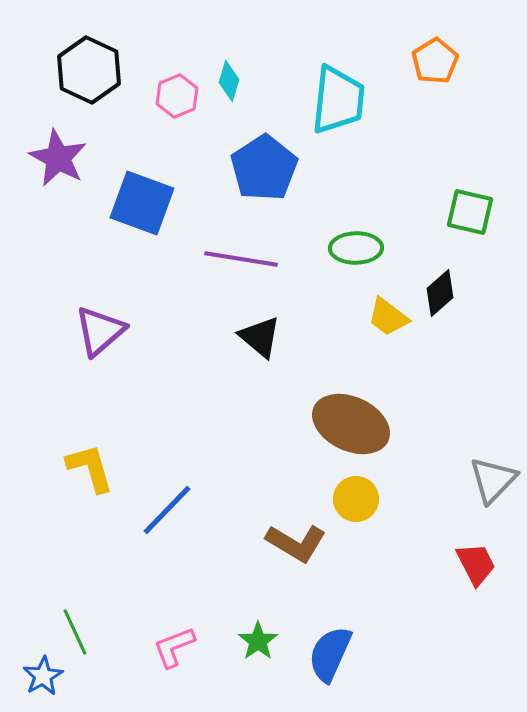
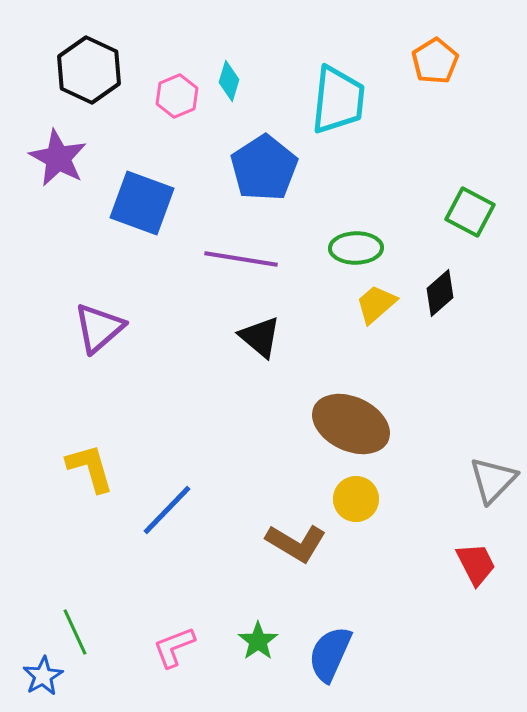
green square: rotated 15 degrees clockwise
yellow trapezoid: moved 12 px left, 13 px up; rotated 102 degrees clockwise
purple triangle: moved 1 px left, 3 px up
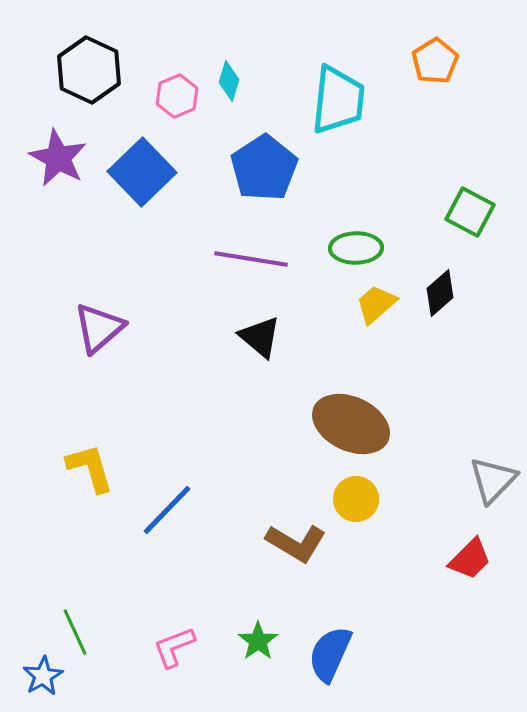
blue square: moved 31 px up; rotated 26 degrees clockwise
purple line: moved 10 px right
red trapezoid: moved 6 px left, 5 px up; rotated 72 degrees clockwise
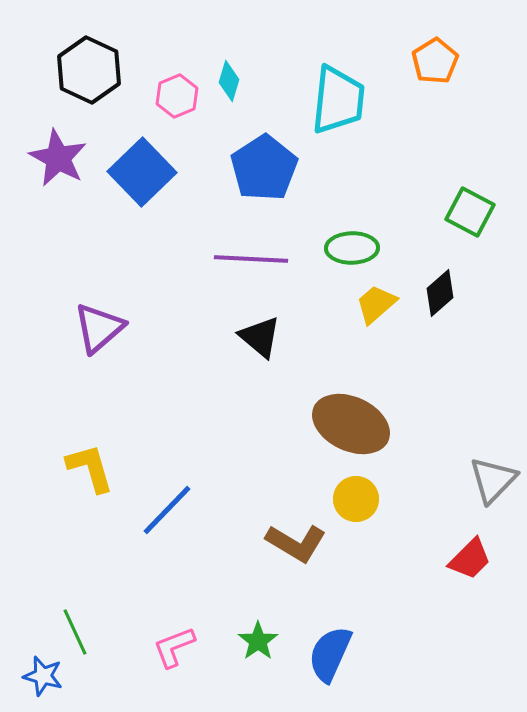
green ellipse: moved 4 px left
purple line: rotated 6 degrees counterclockwise
blue star: rotated 27 degrees counterclockwise
